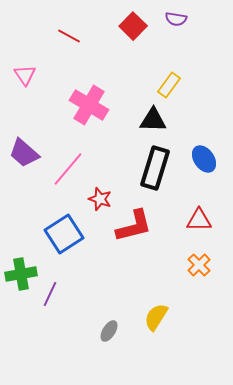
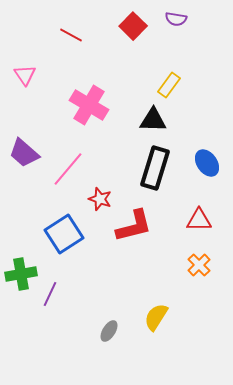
red line: moved 2 px right, 1 px up
blue ellipse: moved 3 px right, 4 px down
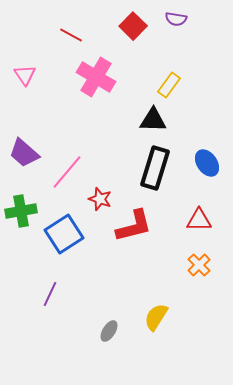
pink cross: moved 7 px right, 28 px up
pink line: moved 1 px left, 3 px down
green cross: moved 63 px up
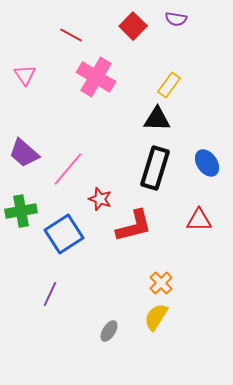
black triangle: moved 4 px right, 1 px up
pink line: moved 1 px right, 3 px up
orange cross: moved 38 px left, 18 px down
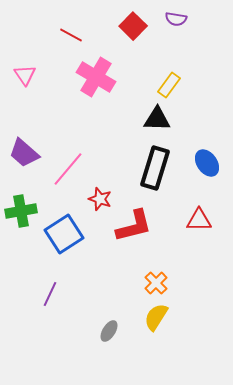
orange cross: moved 5 px left
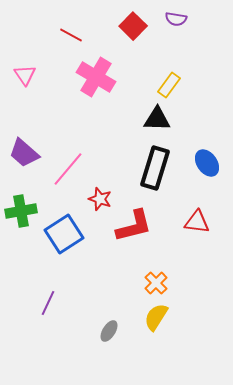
red triangle: moved 2 px left, 2 px down; rotated 8 degrees clockwise
purple line: moved 2 px left, 9 px down
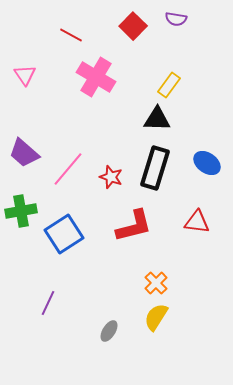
blue ellipse: rotated 20 degrees counterclockwise
red star: moved 11 px right, 22 px up
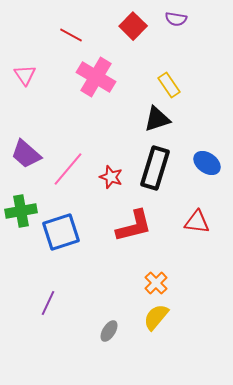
yellow rectangle: rotated 70 degrees counterclockwise
black triangle: rotated 20 degrees counterclockwise
purple trapezoid: moved 2 px right, 1 px down
blue square: moved 3 px left, 2 px up; rotated 15 degrees clockwise
yellow semicircle: rotated 8 degrees clockwise
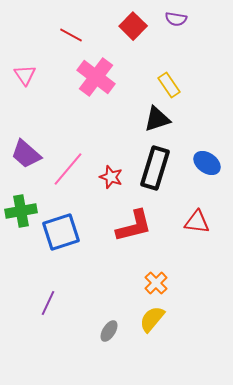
pink cross: rotated 6 degrees clockwise
yellow semicircle: moved 4 px left, 2 px down
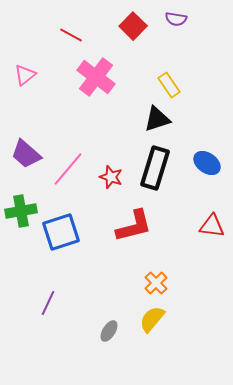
pink triangle: rotated 25 degrees clockwise
red triangle: moved 15 px right, 4 px down
